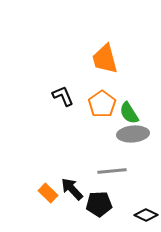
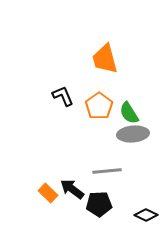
orange pentagon: moved 3 px left, 2 px down
gray line: moved 5 px left
black arrow: rotated 10 degrees counterclockwise
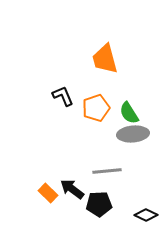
orange pentagon: moved 3 px left, 2 px down; rotated 16 degrees clockwise
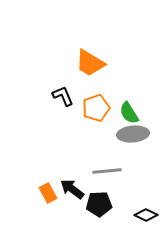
orange trapezoid: moved 15 px left, 4 px down; rotated 44 degrees counterclockwise
orange rectangle: rotated 18 degrees clockwise
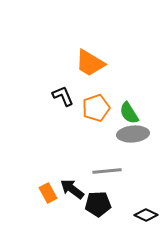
black pentagon: moved 1 px left
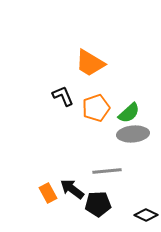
green semicircle: rotated 100 degrees counterclockwise
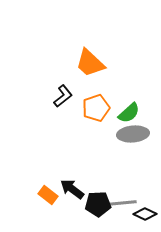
orange trapezoid: rotated 12 degrees clockwise
black L-shape: rotated 75 degrees clockwise
gray line: moved 15 px right, 32 px down
orange rectangle: moved 2 px down; rotated 24 degrees counterclockwise
black diamond: moved 1 px left, 1 px up
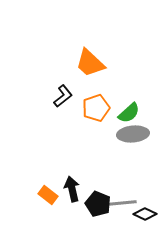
black arrow: rotated 40 degrees clockwise
black pentagon: rotated 25 degrees clockwise
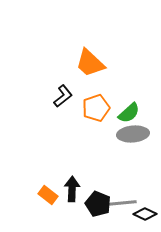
black arrow: rotated 15 degrees clockwise
